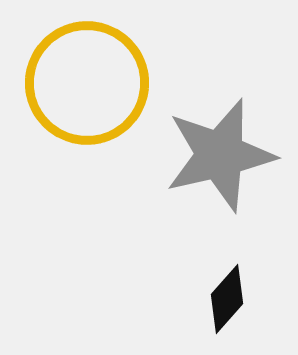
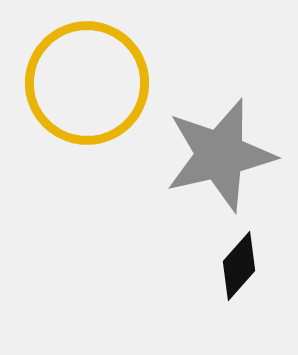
black diamond: moved 12 px right, 33 px up
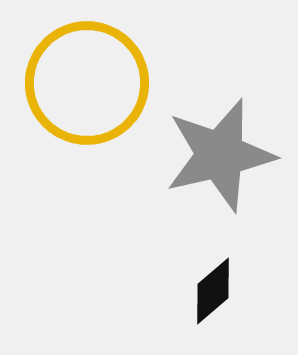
black diamond: moved 26 px left, 25 px down; rotated 8 degrees clockwise
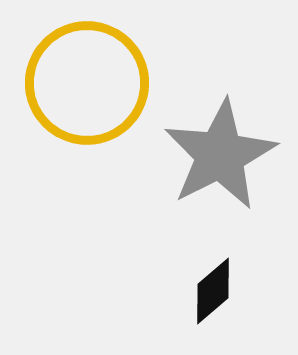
gray star: rotated 14 degrees counterclockwise
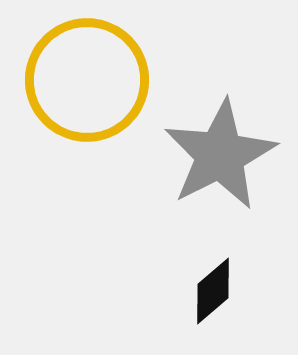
yellow circle: moved 3 px up
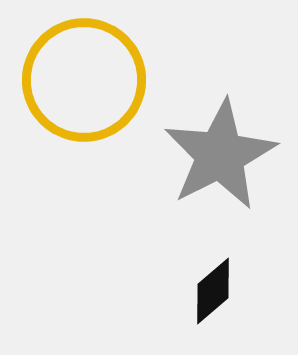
yellow circle: moved 3 px left
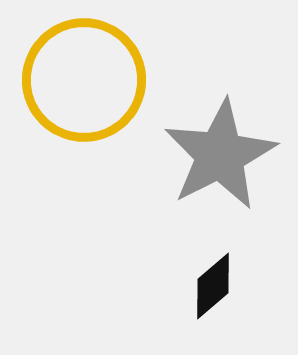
black diamond: moved 5 px up
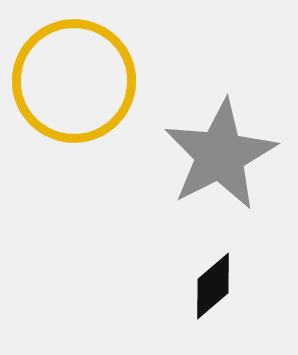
yellow circle: moved 10 px left, 1 px down
